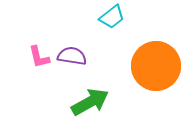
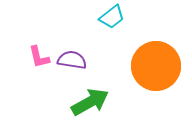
purple semicircle: moved 4 px down
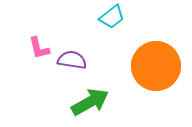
pink L-shape: moved 9 px up
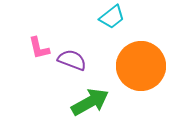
purple semicircle: rotated 12 degrees clockwise
orange circle: moved 15 px left
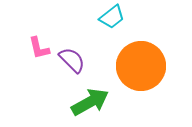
purple semicircle: rotated 24 degrees clockwise
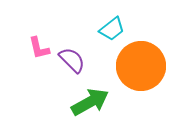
cyan trapezoid: moved 12 px down
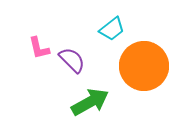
orange circle: moved 3 px right
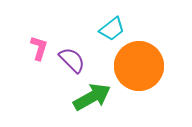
pink L-shape: rotated 150 degrees counterclockwise
orange circle: moved 5 px left
green arrow: moved 2 px right, 5 px up
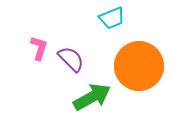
cyan trapezoid: moved 11 px up; rotated 16 degrees clockwise
purple semicircle: moved 1 px left, 1 px up
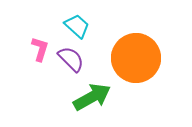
cyan trapezoid: moved 35 px left, 8 px down; rotated 116 degrees counterclockwise
pink L-shape: moved 1 px right, 1 px down
orange circle: moved 3 px left, 8 px up
